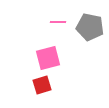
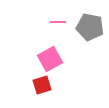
pink square: moved 2 px right, 1 px down; rotated 15 degrees counterclockwise
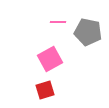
gray pentagon: moved 2 px left, 5 px down
red square: moved 3 px right, 5 px down
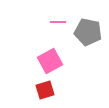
pink square: moved 2 px down
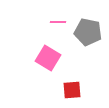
pink square: moved 2 px left, 3 px up; rotated 30 degrees counterclockwise
red square: moved 27 px right; rotated 12 degrees clockwise
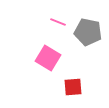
pink line: rotated 21 degrees clockwise
red square: moved 1 px right, 3 px up
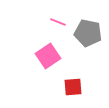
gray pentagon: moved 1 px down
pink square: moved 2 px up; rotated 25 degrees clockwise
